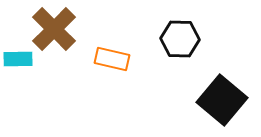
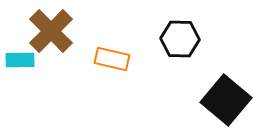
brown cross: moved 3 px left, 2 px down
cyan rectangle: moved 2 px right, 1 px down
black square: moved 4 px right
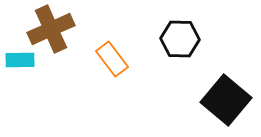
brown cross: moved 2 px up; rotated 21 degrees clockwise
orange rectangle: rotated 40 degrees clockwise
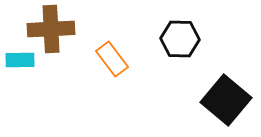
brown cross: rotated 21 degrees clockwise
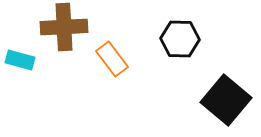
brown cross: moved 13 px right, 2 px up
cyan rectangle: rotated 16 degrees clockwise
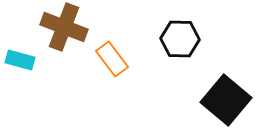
brown cross: rotated 24 degrees clockwise
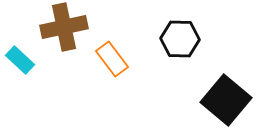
brown cross: rotated 33 degrees counterclockwise
cyan rectangle: rotated 28 degrees clockwise
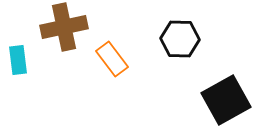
cyan rectangle: moved 2 px left; rotated 40 degrees clockwise
black square: rotated 21 degrees clockwise
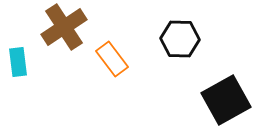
brown cross: rotated 21 degrees counterclockwise
cyan rectangle: moved 2 px down
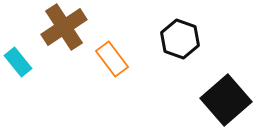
black hexagon: rotated 18 degrees clockwise
cyan rectangle: rotated 32 degrees counterclockwise
black square: rotated 12 degrees counterclockwise
